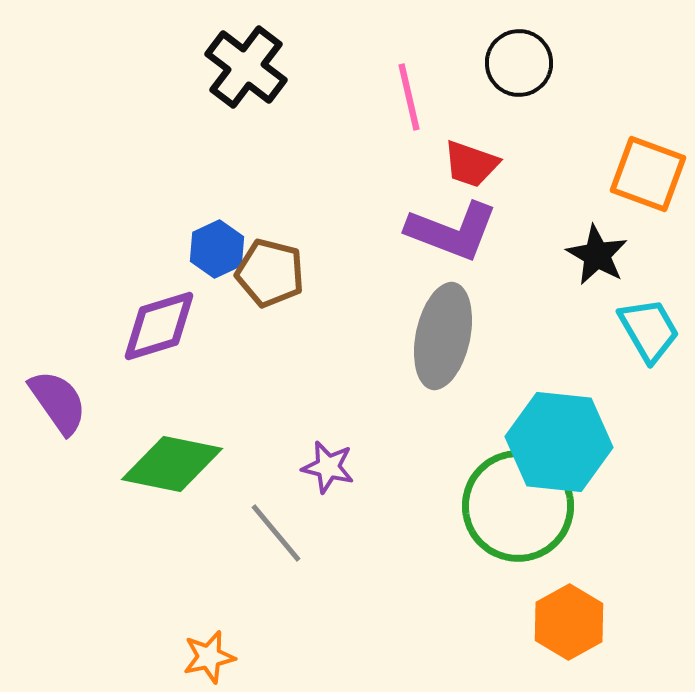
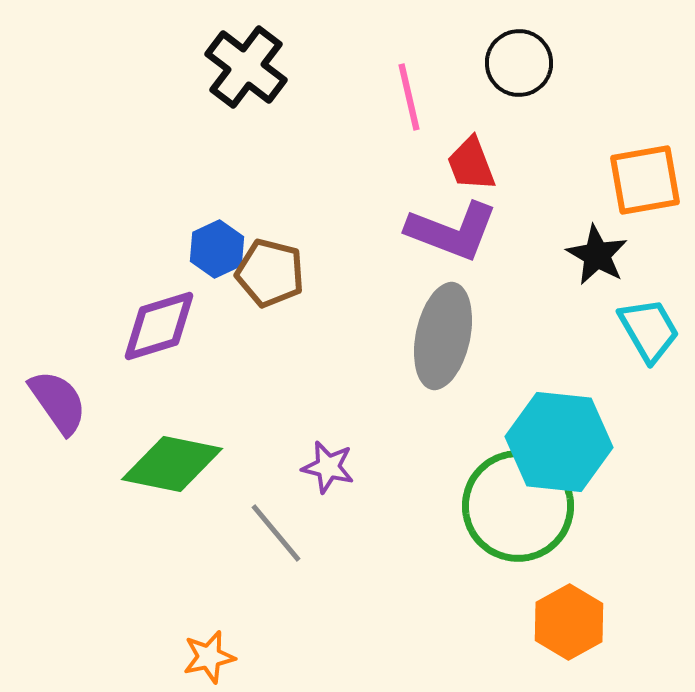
red trapezoid: rotated 50 degrees clockwise
orange square: moved 3 px left, 6 px down; rotated 30 degrees counterclockwise
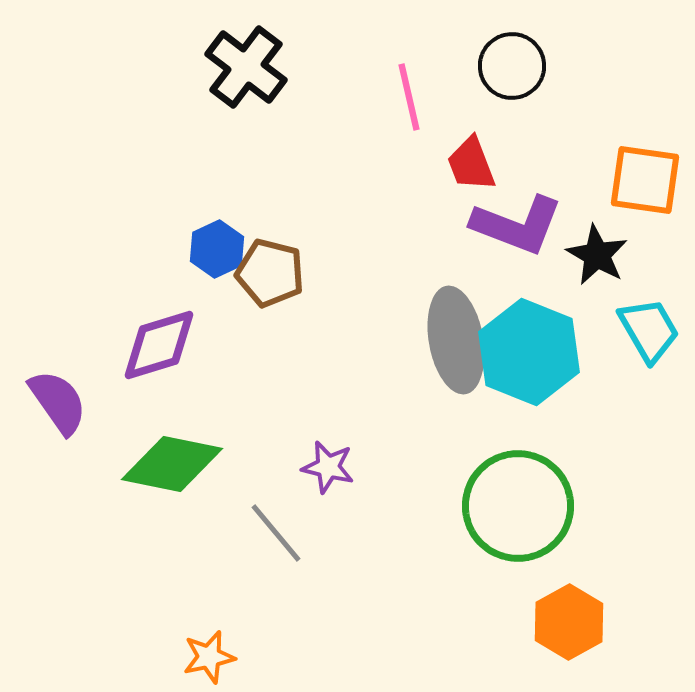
black circle: moved 7 px left, 3 px down
orange square: rotated 18 degrees clockwise
purple L-shape: moved 65 px right, 6 px up
purple diamond: moved 19 px down
gray ellipse: moved 13 px right, 4 px down; rotated 22 degrees counterclockwise
cyan hexagon: moved 30 px left, 90 px up; rotated 16 degrees clockwise
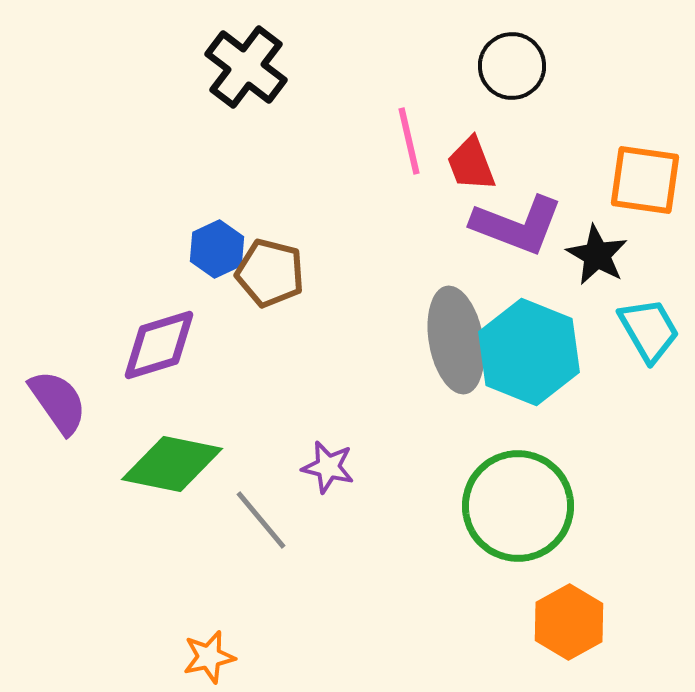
pink line: moved 44 px down
gray line: moved 15 px left, 13 px up
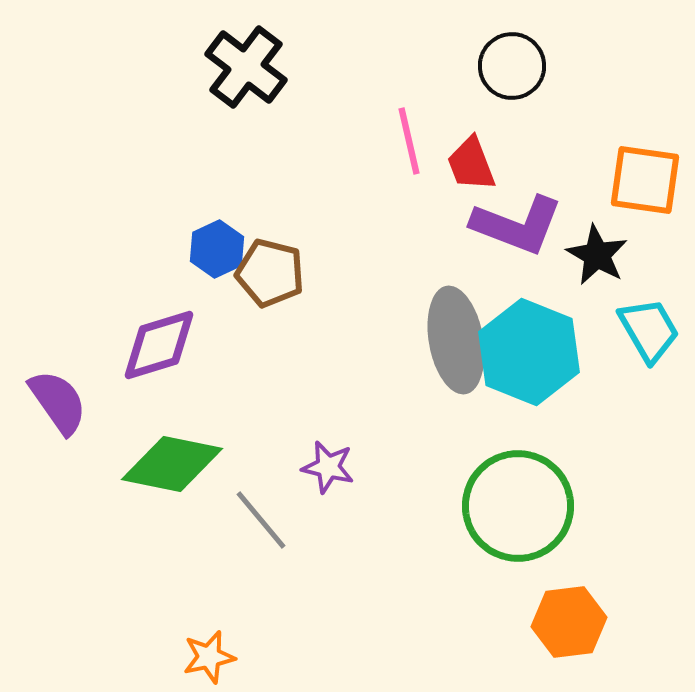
orange hexagon: rotated 22 degrees clockwise
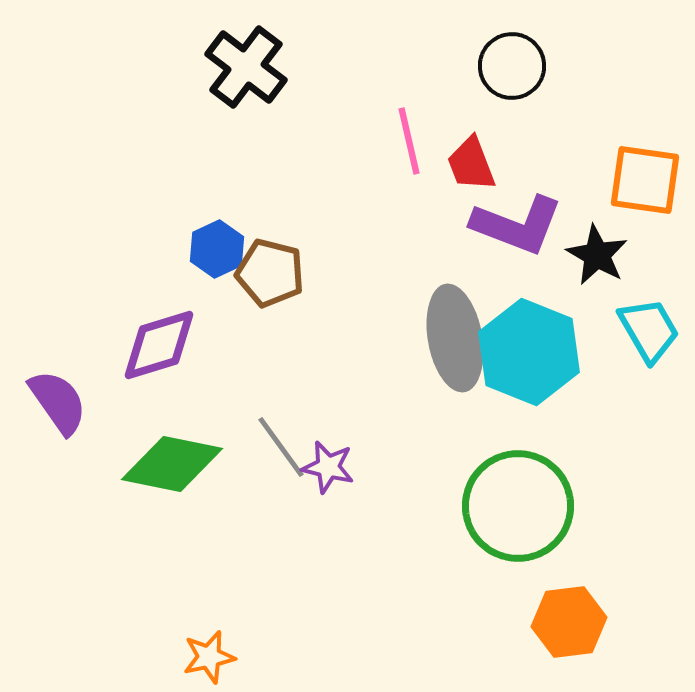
gray ellipse: moved 1 px left, 2 px up
gray line: moved 20 px right, 73 px up; rotated 4 degrees clockwise
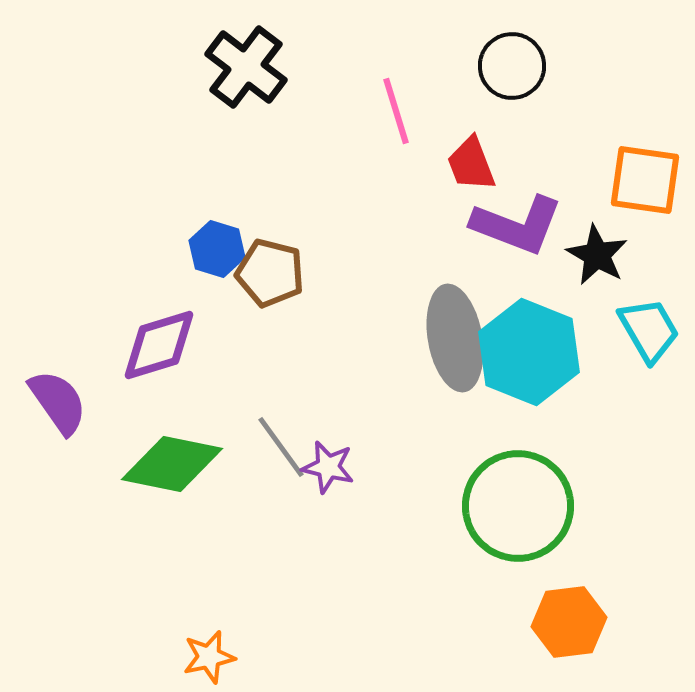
pink line: moved 13 px left, 30 px up; rotated 4 degrees counterclockwise
blue hexagon: rotated 18 degrees counterclockwise
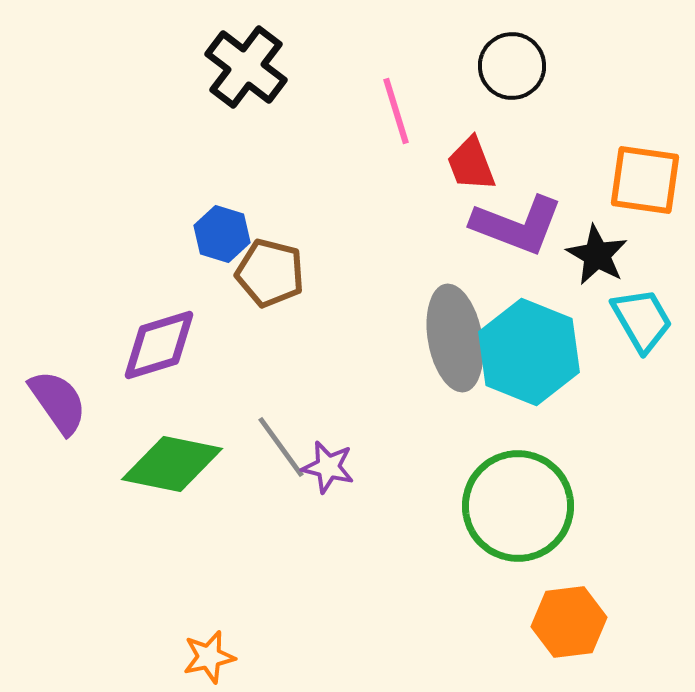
blue hexagon: moved 5 px right, 15 px up
cyan trapezoid: moved 7 px left, 10 px up
